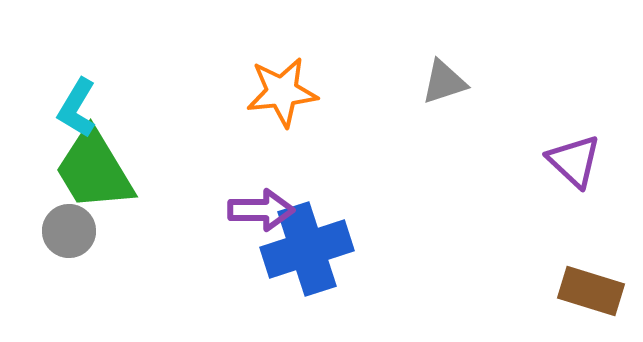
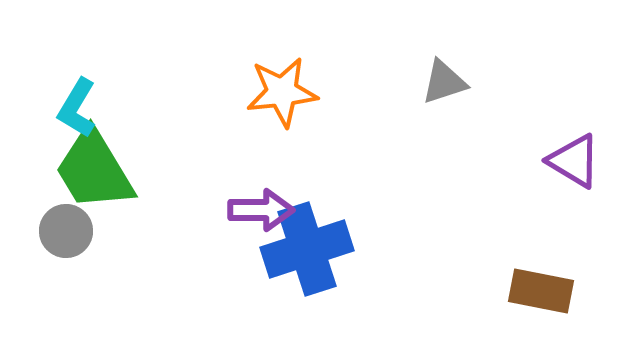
purple triangle: rotated 12 degrees counterclockwise
gray circle: moved 3 px left
brown rectangle: moved 50 px left; rotated 6 degrees counterclockwise
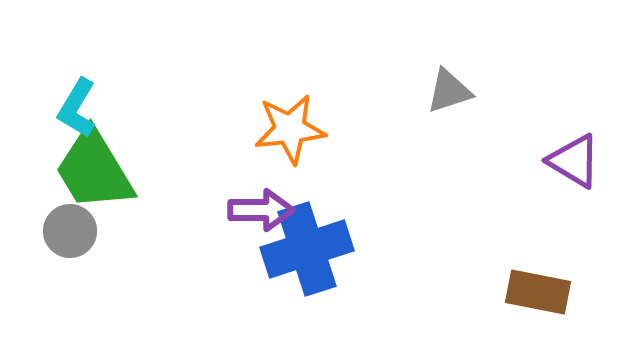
gray triangle: moved 5 px right, 9 px down
orange star: moved 8 px right, 37 px down
gray circle: moved 4 px right
brown rectangle: moved 3 px left, 1 px down
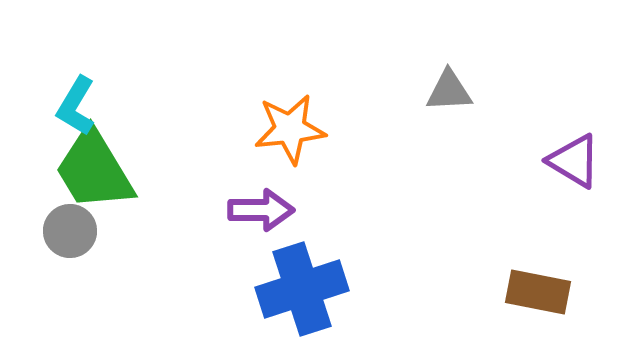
gray triangle: rotated 15 degrees clockwise
cyan L-shape: moved 1 px left, 2 px up
blue cross: moved 5 px left, 40 px down
